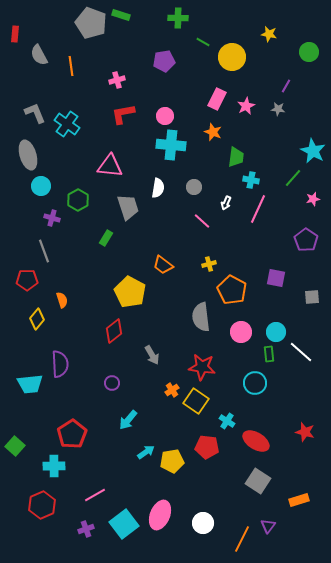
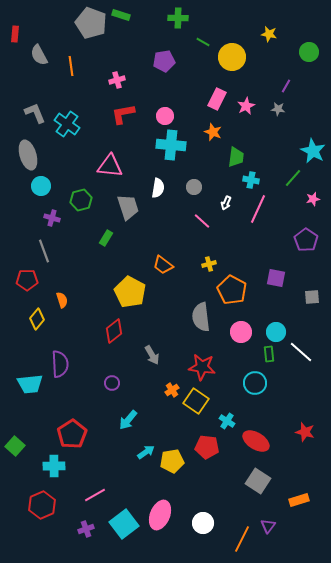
green hexagon at (78, 200): moved 3 px right; rotated 15 degrees clockwise
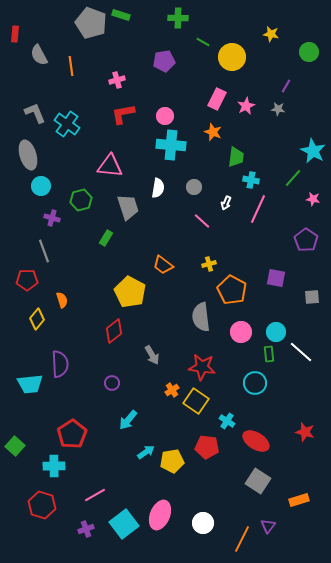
yellow star at (269, 34): moved 2 px right
pink star at (313, 199): rotated 24 degrees clockwise
red hexagon at (42, 505): rotated 20 degrees counterclockwise
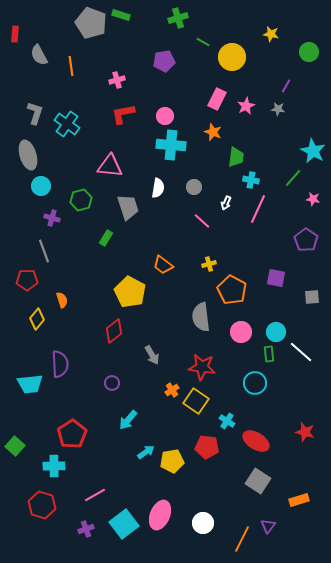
green cross at (178, 18): rotated 18 degrees counterclockwise
gray L-shape at (35, 113): rotated 40 degrees clockwise
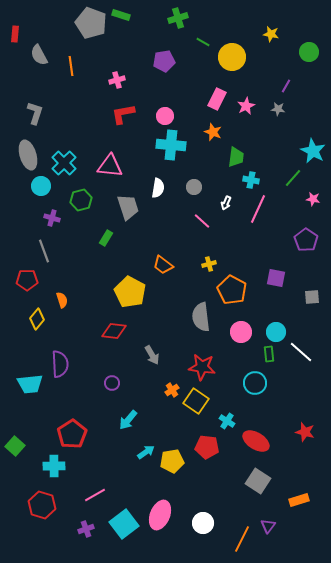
cyan cross at (67, 124): moved 3 px left, 39 px down; rotated 10 degrees clockwise
red diamond at (114, 331): rotated 45 degrees clockwise
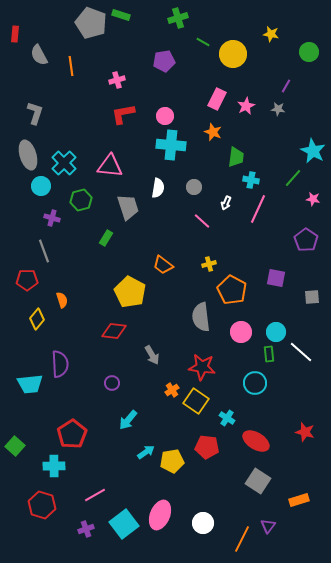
yellow circle at (232, 57): moved 1 px right, 3 px up
cyan cross at (227, 421): moved 3 px up
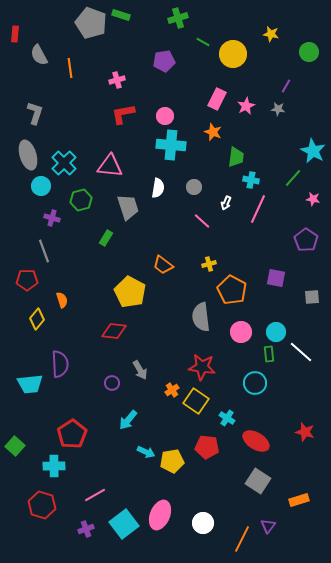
orange line at (71, 66): moved 1 px left, 2 px down
gray arrow at (152, 355): moved 12 px left, 15 px down
cyan arrow at (146, 452): rotated 60 degrees clockwise
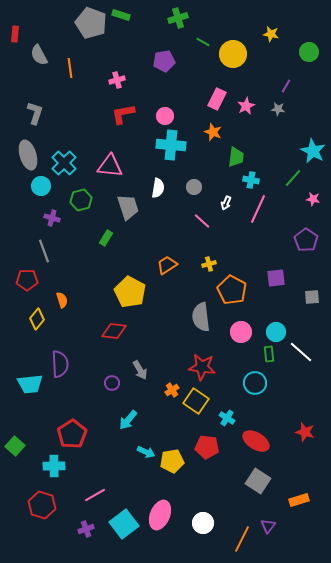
orange trapezoid at (163, 265): moved 4 px right; rotated 110 degrees clockwise
purple square at (276, 278): rotated 18 degrees counterclockwise
